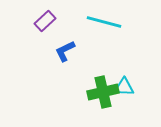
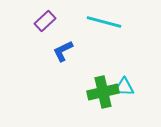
blue L-shape: moved 2 px left
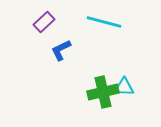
purple rectangle: moved 1 px left, 1 px down
blue L-shape: moved 2 px left, 1 px up
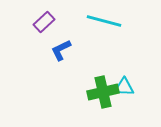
cyan line: moved 1 px up
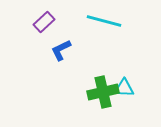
cyan triangle: moved 1 px down
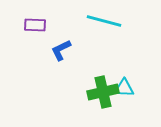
purple rectangle: moved 9 px left, 3 px down; rotated 45 degrees clockwise
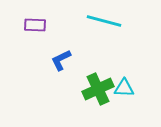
blue L-shape: moved 10 px down
green cross: moved 5 px left, 3 px up; rotated 12 degrees counterclockwise
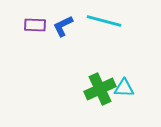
blue L-shape: moved 2 px right, 34 px up
green cross: moved 2 px right
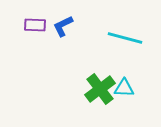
cyan line: moved 21 px right, 17 px down
green cross: rotated 12 degrees counterclockwise
